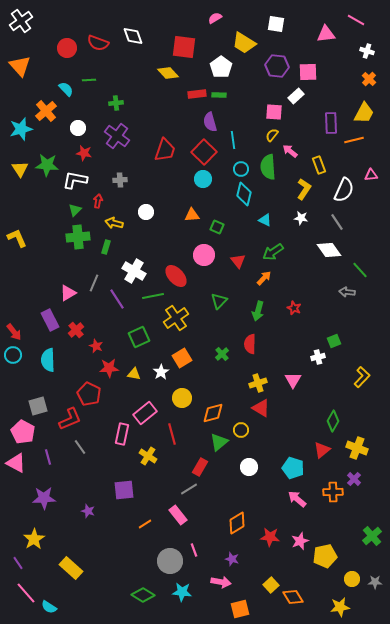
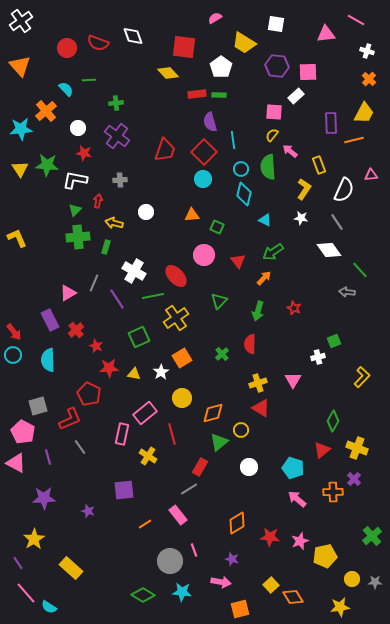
cyan star at (21, 129): rotated 10 degrees clockwise
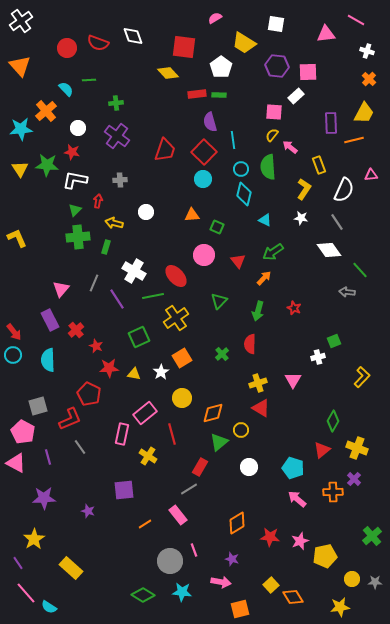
pink arrow at (290, 151): moved 4 px up
red star at (84, 153): moved 12 px left, 1 px up
pink triangle at (68, 293): moved 7 px left, 4 px up; rotated 18 degrees counterclockwise
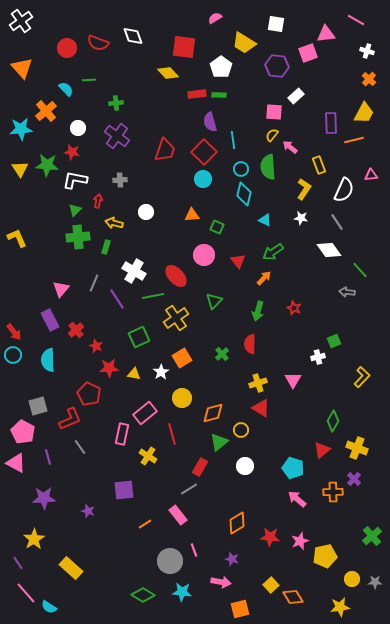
orange triangle at (20, 66): moved 2 px right, 2 px down
pink square at (308, 72): moved 19 px up; rotated 18 degrees counterclockwise
green triangle at (219, 301): moved 5 px left
white circle at (249, 467): moved 4 px left, 1 px up
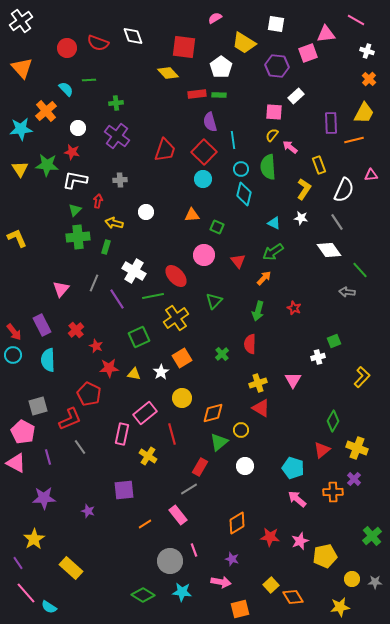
cyan triangle at (265, 220): moved 9 px right, 3 px down
purple rectangle at (50, 320): moved 8 px left, 5 px down
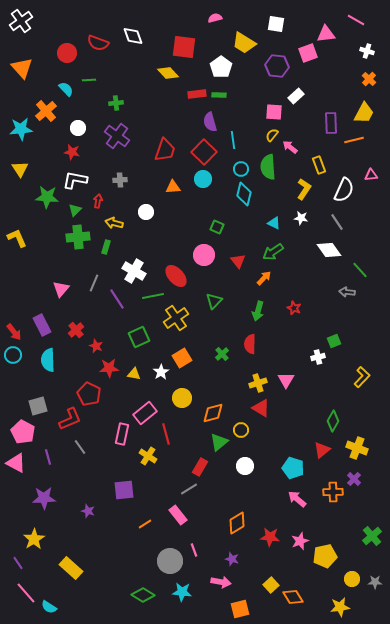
pink semicircle at (215, 18): rotated 16 degrees clockwise
red circle at (67, 48): moved 5 px down
green star at (47, 165): moved 32 px down
orange triangle at (192, 215): moved 19 px left, 28 px up
pink triangle at (293, 380): moved 7 px left
red line at (172, 434): moved 6 px left
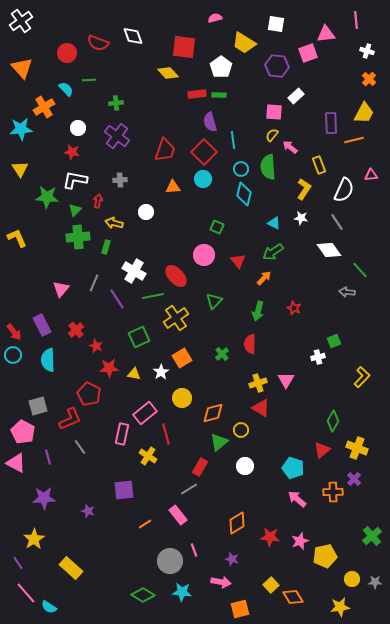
pink line at (356, 20): rotated 54 degrees clockwise
orange cross at (46, 111): moved 2 px left, 4 px up; rotated 10 degrees clockwise
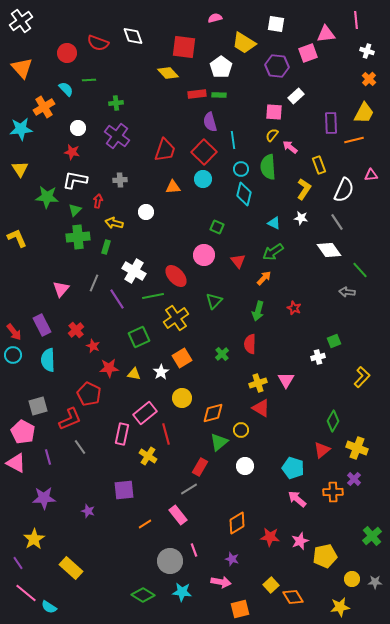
red star at (96, 346): moved 3 px left
pink line at (26, 593): rotated 10 degrees counterclockwise
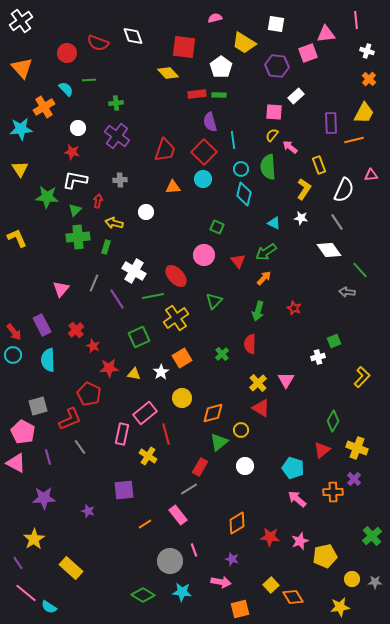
green arrow at (273, 252): moved 7 px left
yellow cross at (258, 383): rotated 24 degrees counterclockwise
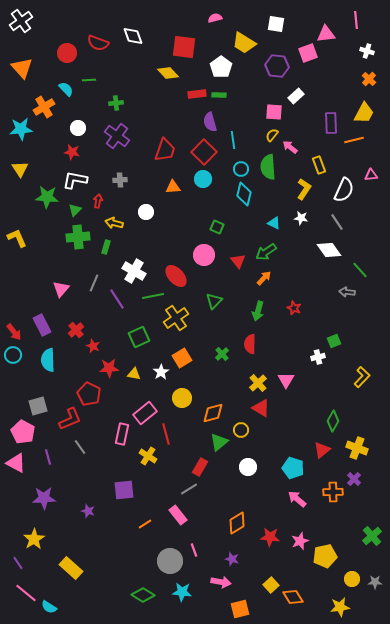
white circle at (245, 466): moved 3 px right, 1 px down
